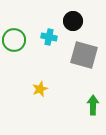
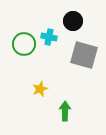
green circle: moved 10 px right, 4 px down
green arrow: moved 28 px left, 6 px down
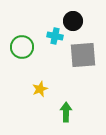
cyan cross: moved 6 px right, 1 px up
green circle: moved 2 px left, 3 px down
gray square: moved 1 px left; rotated 20 degrees counterclockwise
green arrow: moved 1 px right, 1 px down
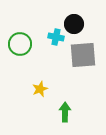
black circle: moved 1 px right, 3 px down
cyan cross: moved 1 px right, 1 px down
green circle: moved 2 px left, 3 px up
green arrow: moved 1 px left
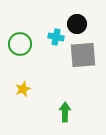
black circle: moved 3 px right
yellow star: moved 17 px left
